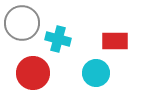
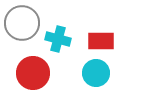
red rectangle: moved 14 px left
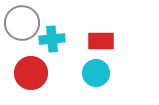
cyan cross: moved 6 px left; rotated 20 degrees counterclockwise
red circle: moved 2 px left
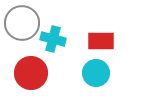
cyan cross: moved 1 px right; rotated 20 degrees clockwise
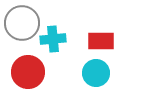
cyan cross: rotated 20 degrees counterclockwise
red circle: moved 3 px left, 1 px up
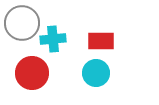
red circle: moved 4 px right, 1 px down
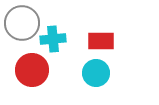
red circle: moved 3 px up
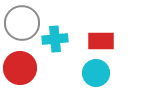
cyan cross: moved 2 px right
red circle: moved 12 px left, 2 px up
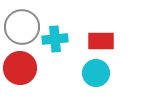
gray circle: moved 4 px down
